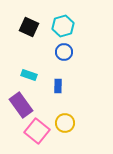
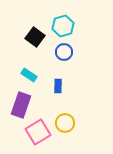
black square: moved 6 px right, 10 px down; rotated 12 degrees clockwise
cyan rectangle: rotated 14 degrees clockwise
purple rectangle: rotated 55 degrees clockwise
pink square: moved 1 px right, 1 px down; rotated 20 degrees clockwise
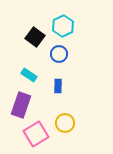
cyan hexagon: rotated 10 degrees counterclockwise
blue circle: moved 5 px left, 2 px down
pink square: moved 2 px left, 2 px down
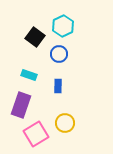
cyan rectangle: rotated 14 degrees counterclockwise
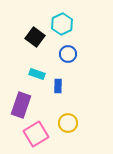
cyan hexagon: moved 1 px left, 2 px up
blue circle: moved 9 px right
cyan rectangle: moved 8 px right, 1 px up
yellow circle: moved 3 px right
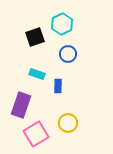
black square: rotated 36 degrees clockwise
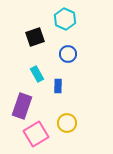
cyan hexagon: moved 3 px right, 5 px up; rotated 10 degrees counterclockwise
cyan rectangle: rotated 42 degrees clockwise
purple rectangle: moved 1 px right, 1 px down
yellow circle: moved 1 px left
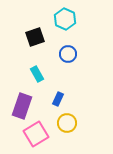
blue rectangle: moved 13 px down; rotated 24 degrees clockwise
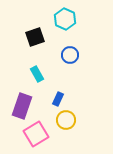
blue circle: moved 2 px right, 1 px down
yellow circle: moved 1 px left, 3 px up
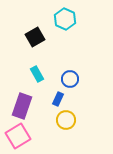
black square: rotated 12 degrees counterclockwise
blue circle: moved 24 px down
pink square: moved 18 px left, 2 px down
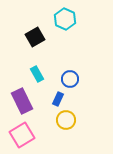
purple rectangle: moved 5 px up; rotated 45 degrees counterclockwise
pink square: moved 4 px right, 1 px up
